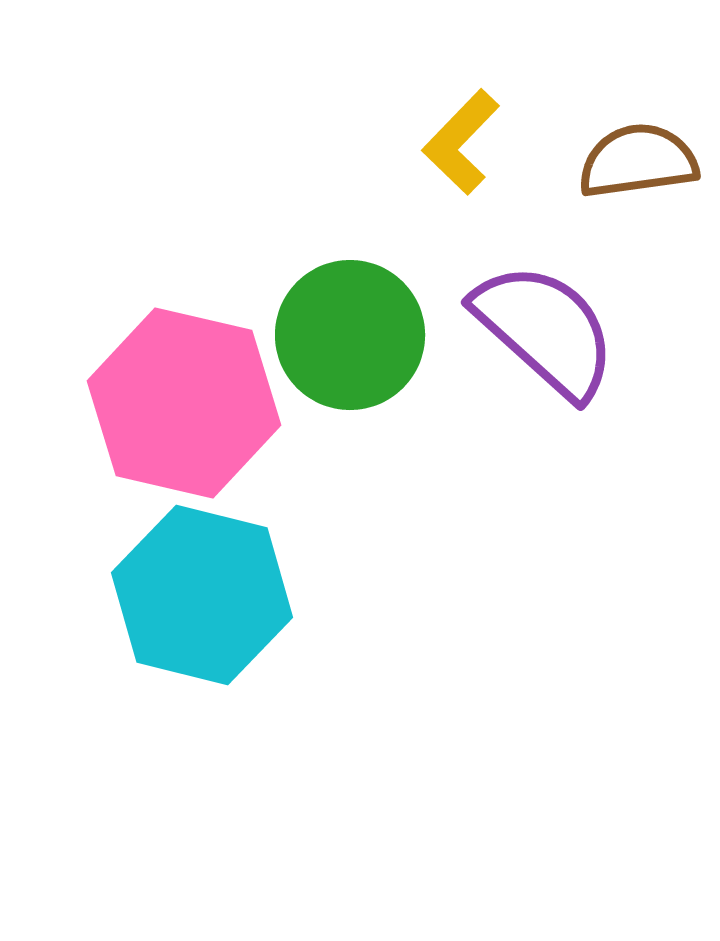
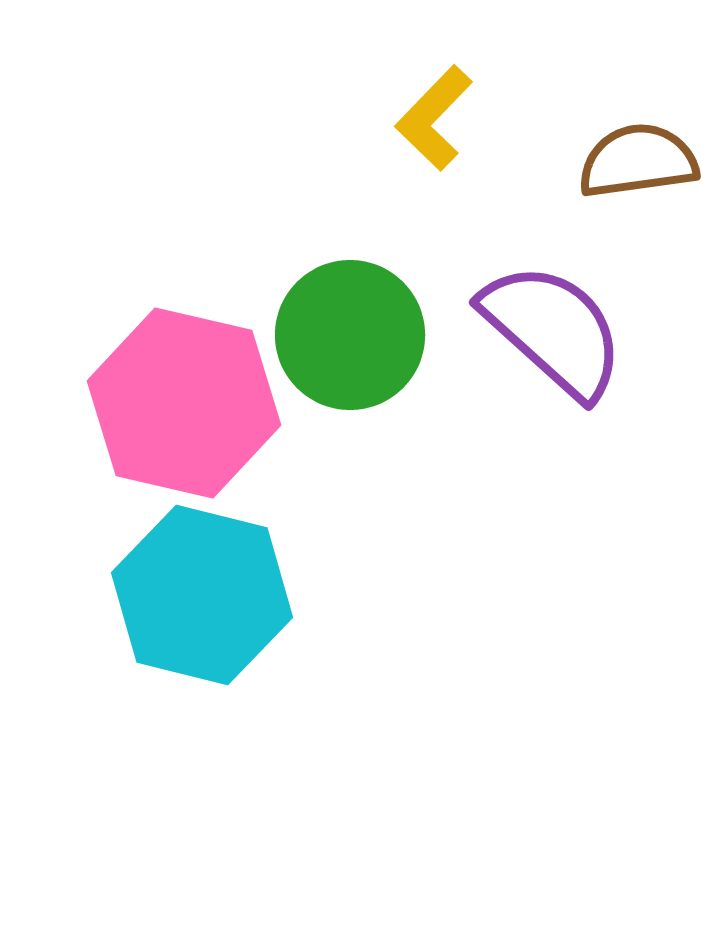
yellow L-shape: moved 27 px left, 24 px up
purple semicircle: moved 8 px right
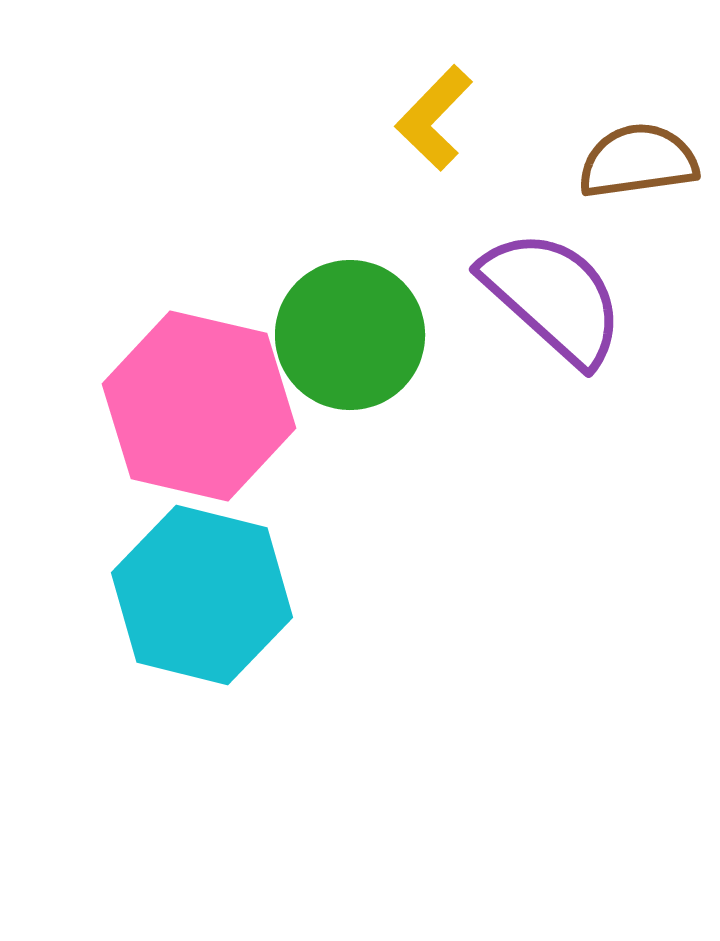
purple semicircle: moved 33 px up
pink hexagon: moved 15 px right, 3 px down
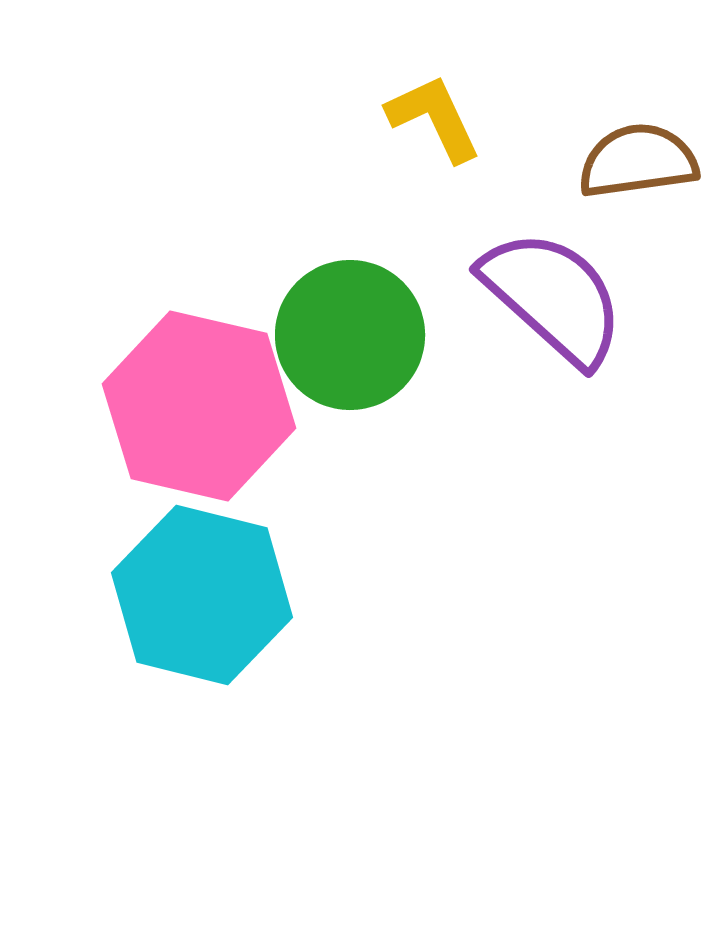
yellow L-shape: rotated 111 degrees clockwise
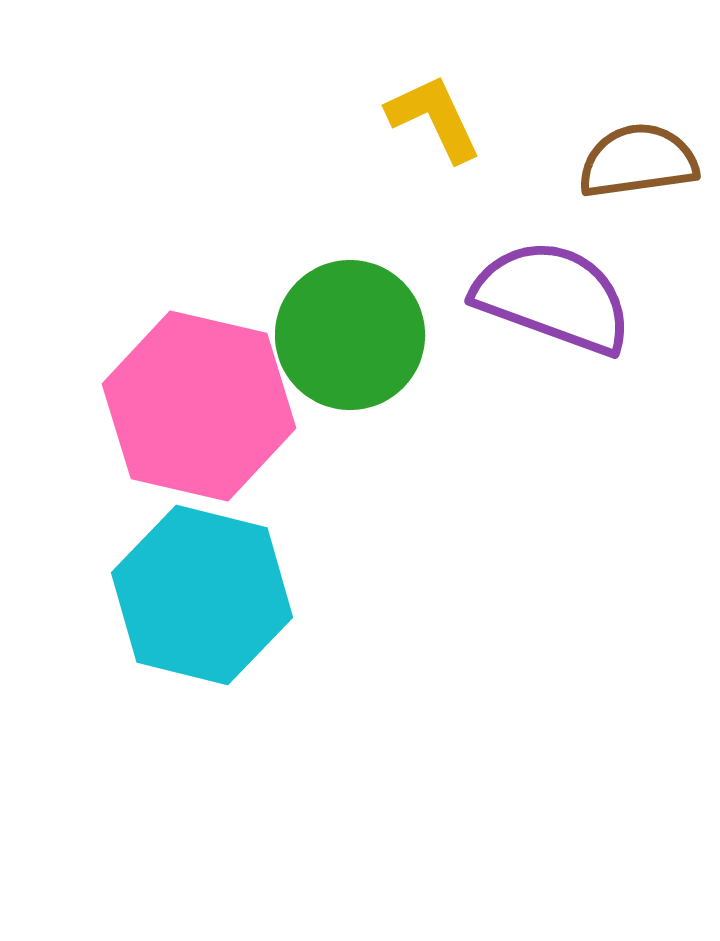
purple semicircle: rotated 22 degrees counterclockwise
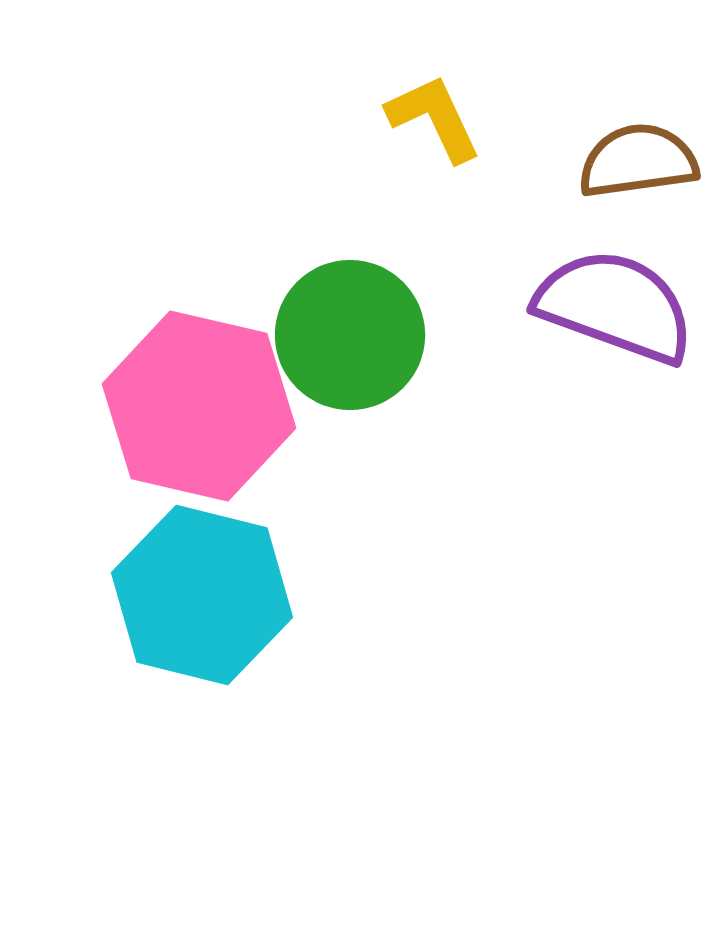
purple semicircle: moved 62 px right, 9 px down
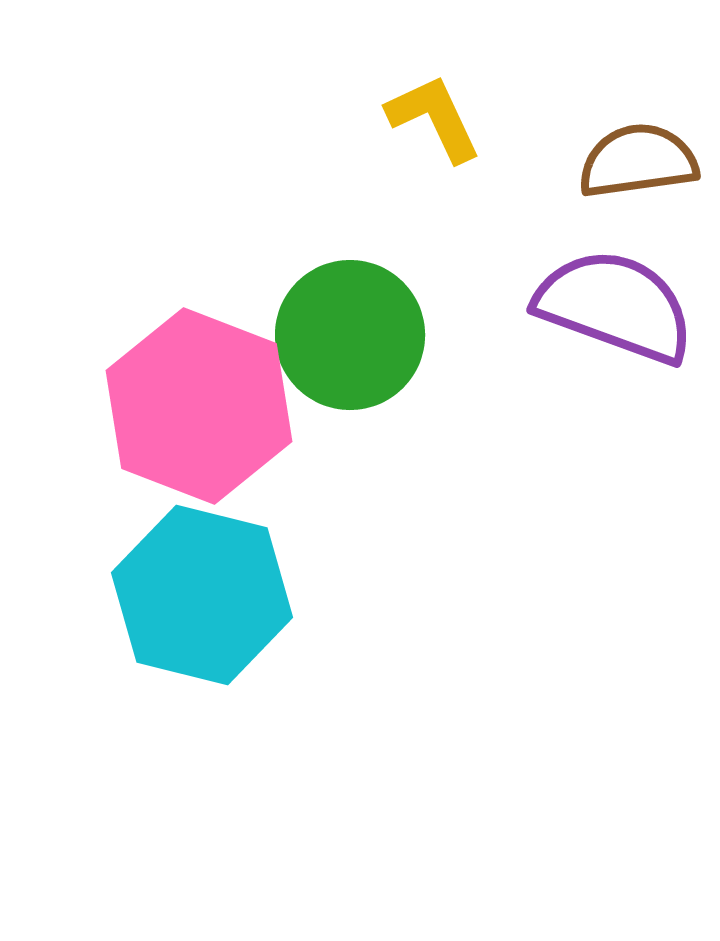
pink hexagon: rotated 8 degrees clockwise
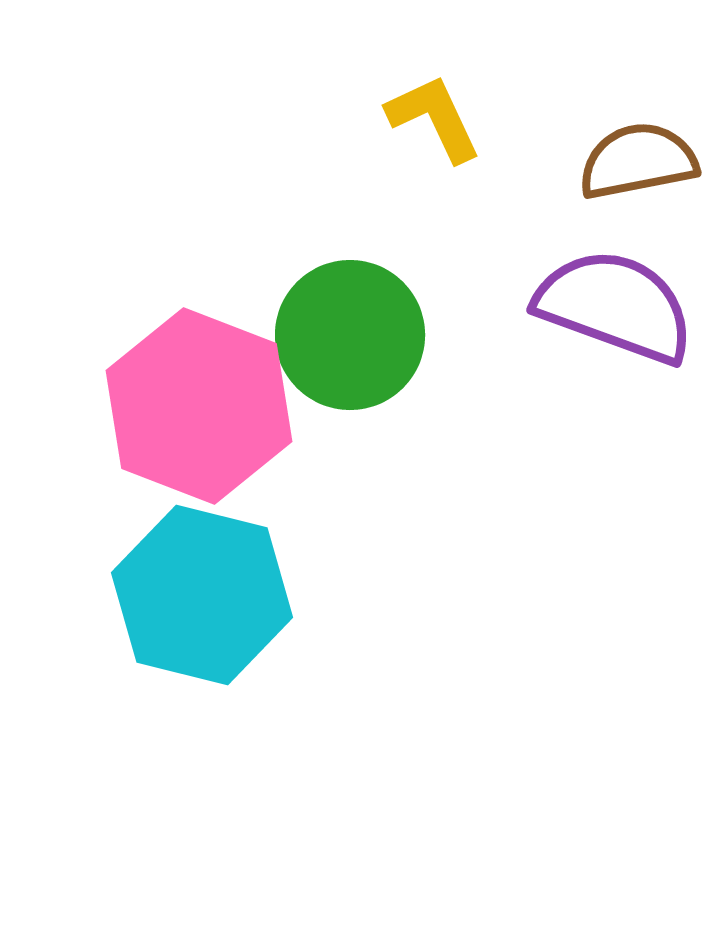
brown semicircle: rotated 3 degrees counterclockwise
